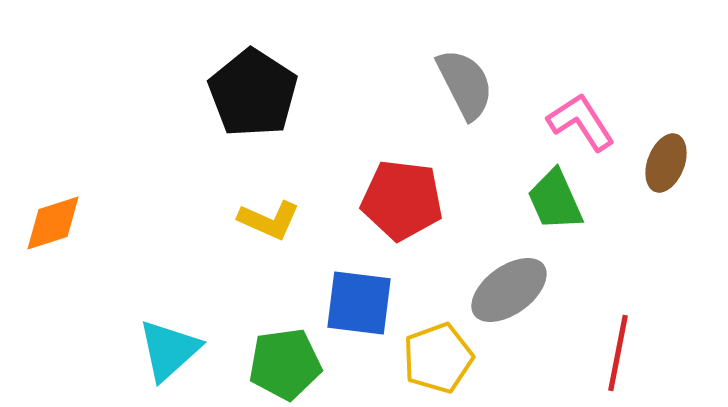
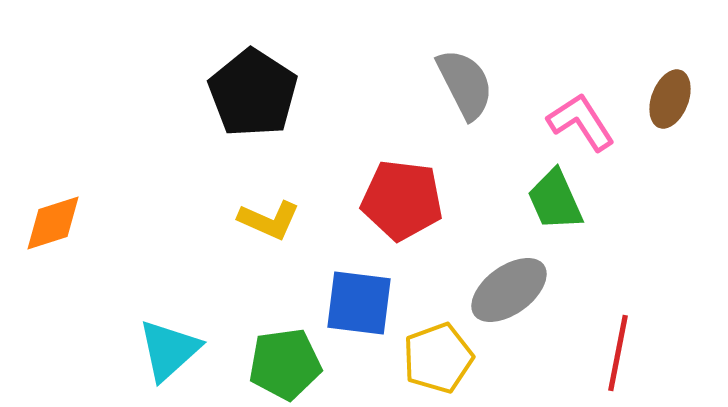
brown ellipse: moved 4 px right, 64 px up
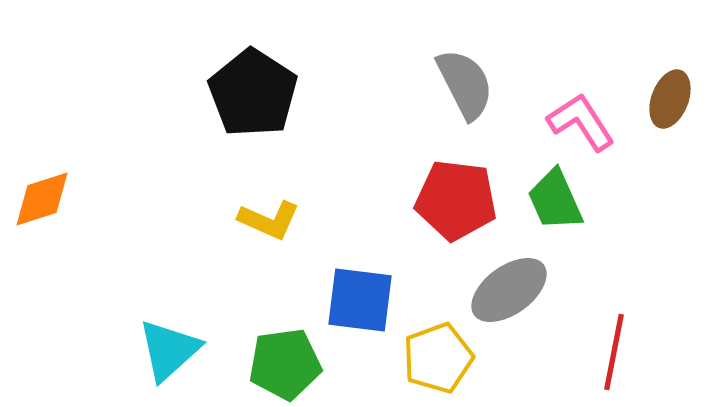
red pentagon: moved 54 px right
orange diamond: moved 11 px left, 24 px up
blue square: moved 1 px right, 3 px up
red line: moved 4 px left, 1 px up
